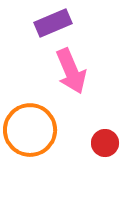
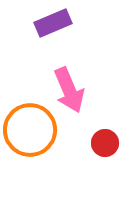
pink arrow: moved 2 px left, 19 px down
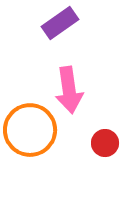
purple rectangle: moved 7 px right; rotated 12 degrees counterclockwise
pink arrow: rotated 15 degrees clockwise
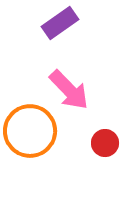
pink arrow: rotated 36 degrees counterclockwise
orange circle: moved 1 px down
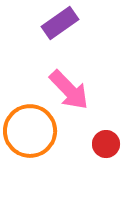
red circle: moved 1 px right, 1 px down
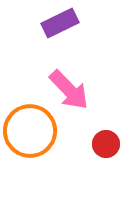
purple rectangle: rotated 9 degrees clockwise
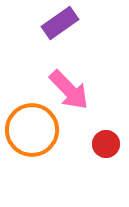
purple rectangle: rotated 9 degrees counterclockwise
orange circle: moved 2 px right, 1 px up
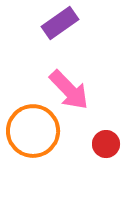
orange circle: moved 1 px right, 1 px down
